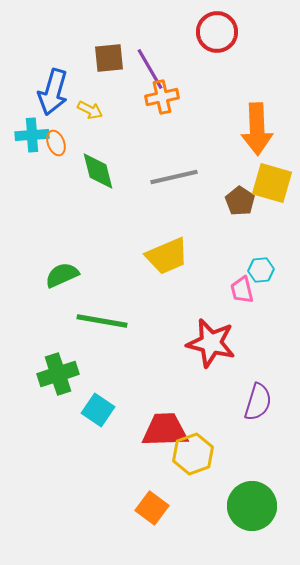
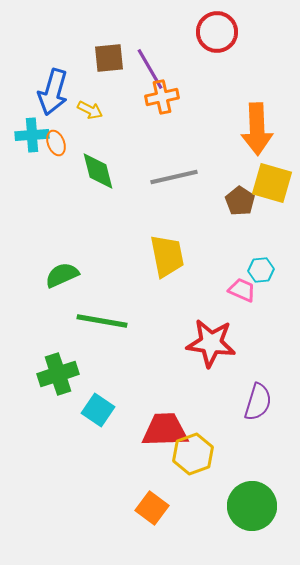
yellow trapezoid: rotated 78 degrees counterclockwise
pink trapezoid: rotated 128 degrees clockwise
red star: rotated 6 degrees counterclockwise
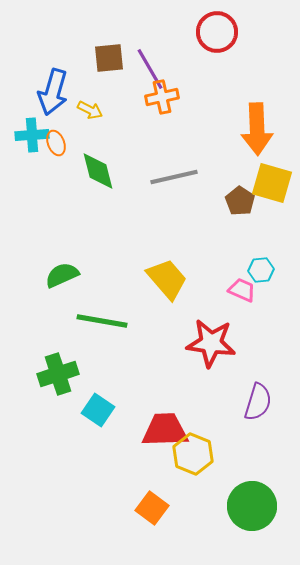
yellow trapezoid: moved 23 px down; rotated 30 degrees counterclockwise
yellow hexagon: rotated 18 degrees counterclockwise
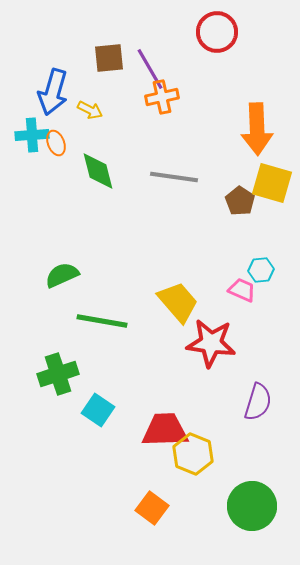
gray line: rotated 21 degrees clockwise
yellow trapezoid: moved 11 px right, 23 px down
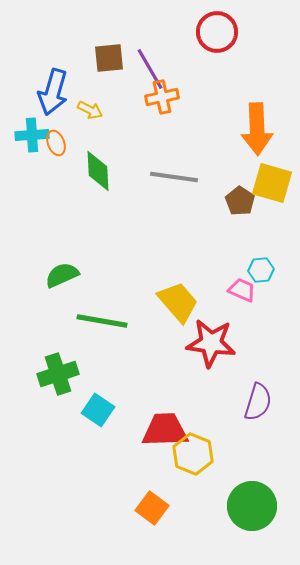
green diamond: rotated 12 degrees clockwise
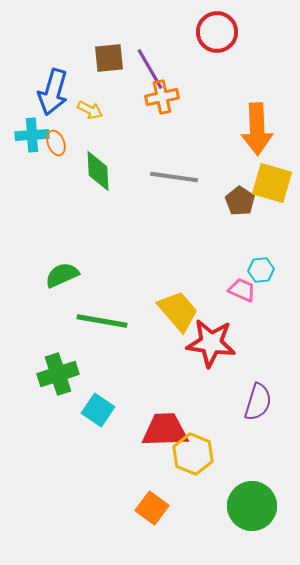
yellow trapezoid: moved 9 px down
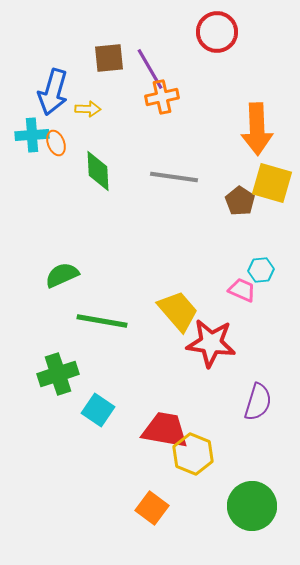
yellow arrow: moved 2 px left, 1 px up; rotated 25 degrees counterclockwise
red trapezoid: rotated 12 degrees clockwise
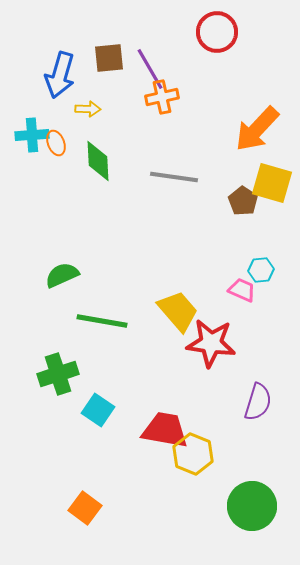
blue arrow: moved 7 px right, 17 px up
orange arrow: rotated 45 degrees clockwise
green diamond: moved 10 px up
brown pentagon: moved 3 px right
orange square: moved 67 px left
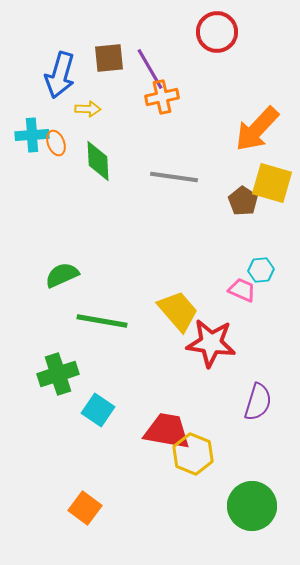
red trapezoid: moved 2 px right, 1 px down
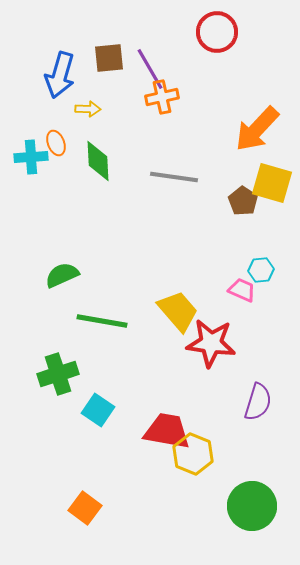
cyan cross: moved 1 px left, 22 px down
